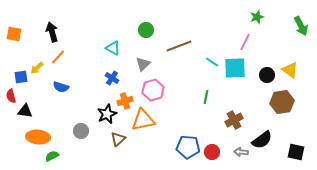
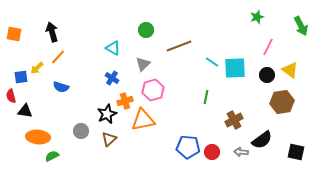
pink line: moved 23 px right, 5 px down
brown triangle: moved 9 px left
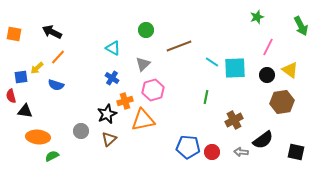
black arrow: rotated 48 degrees counterclockwise
blue semicircle: moved 5 px left, 2 px up
black semicircle: moved 1 px right
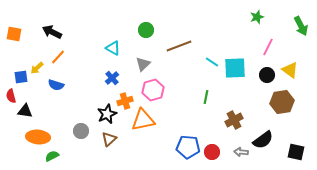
blue cross: rotated 16 degrees clockwise
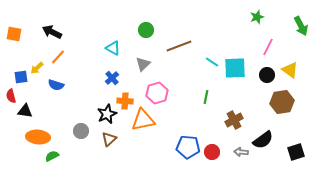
pink hexagon: moved 4 px right, 3 px down
orange cross: rotated 21 degrees clockwise
black square: rotated 30 degrees counterclockwise
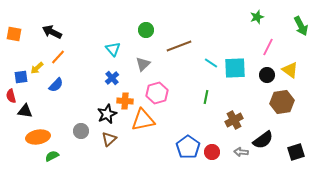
cyan triangle: moved 1 px down; rotated 21 degrees clockwise
cyan line: moved 1 px left, 1 px down
blue semicircle: rotated 63 degrees counterclockwise
orange ellipse: rotated 15 degrees counterclockwise
blue pentagon: rotated 30 degrees clockwise
